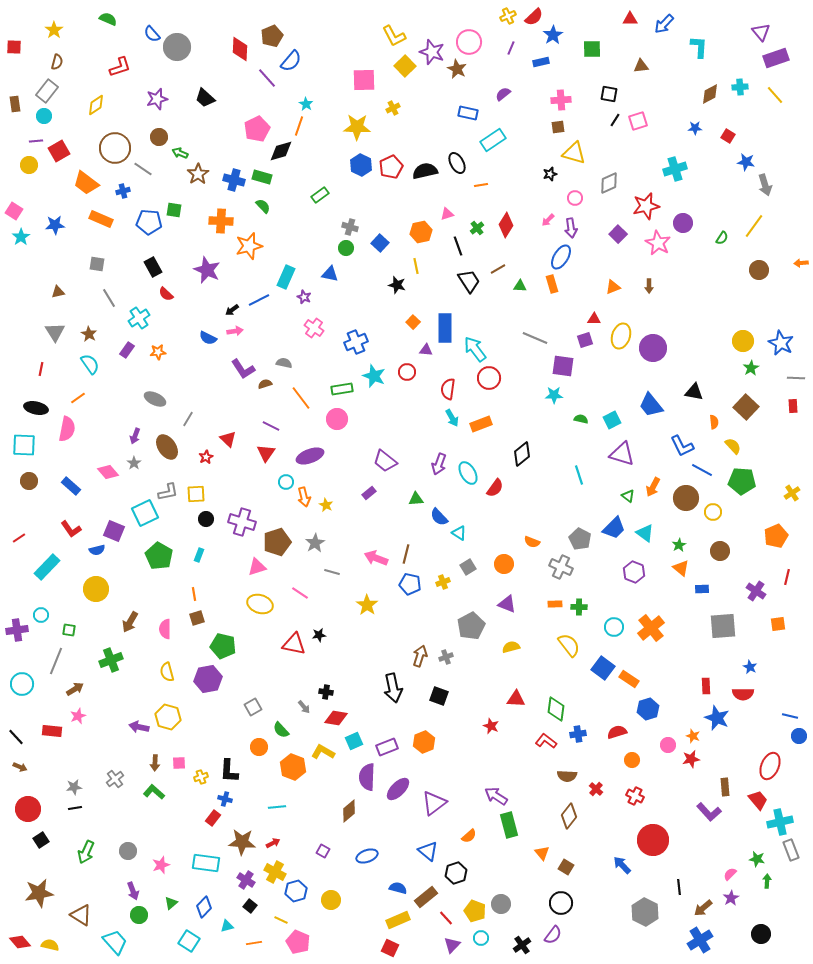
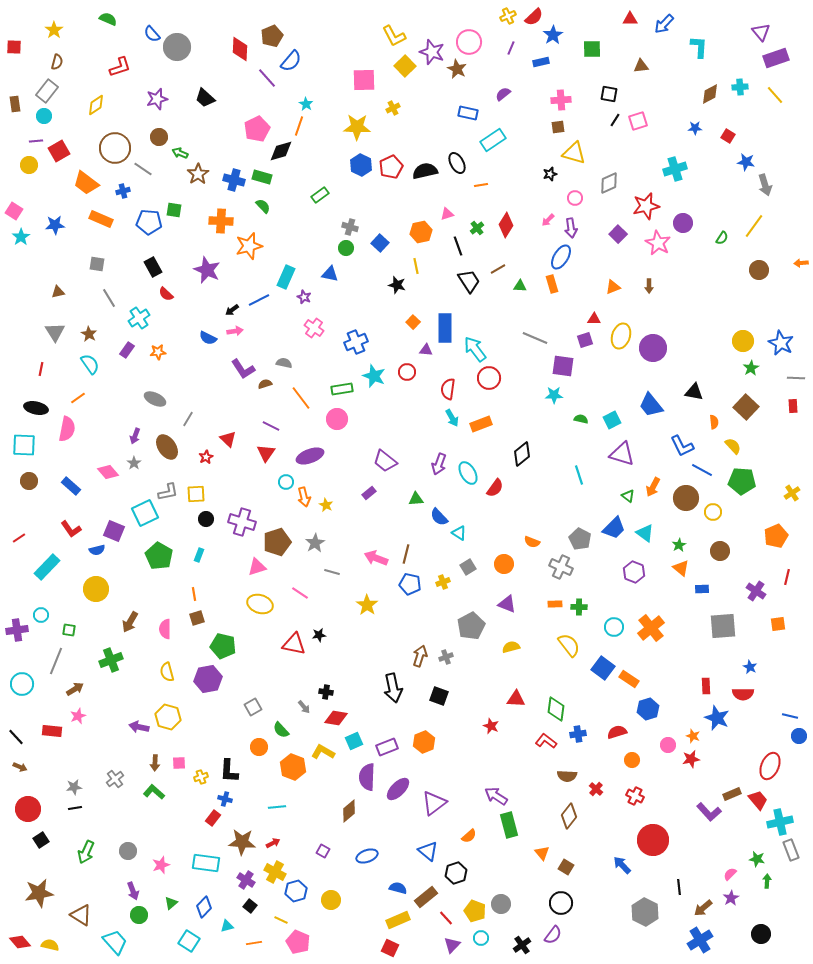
brown rectangle at (725, 787): moved 7 px right, 7 px down; rotated 72 degrees clockwise
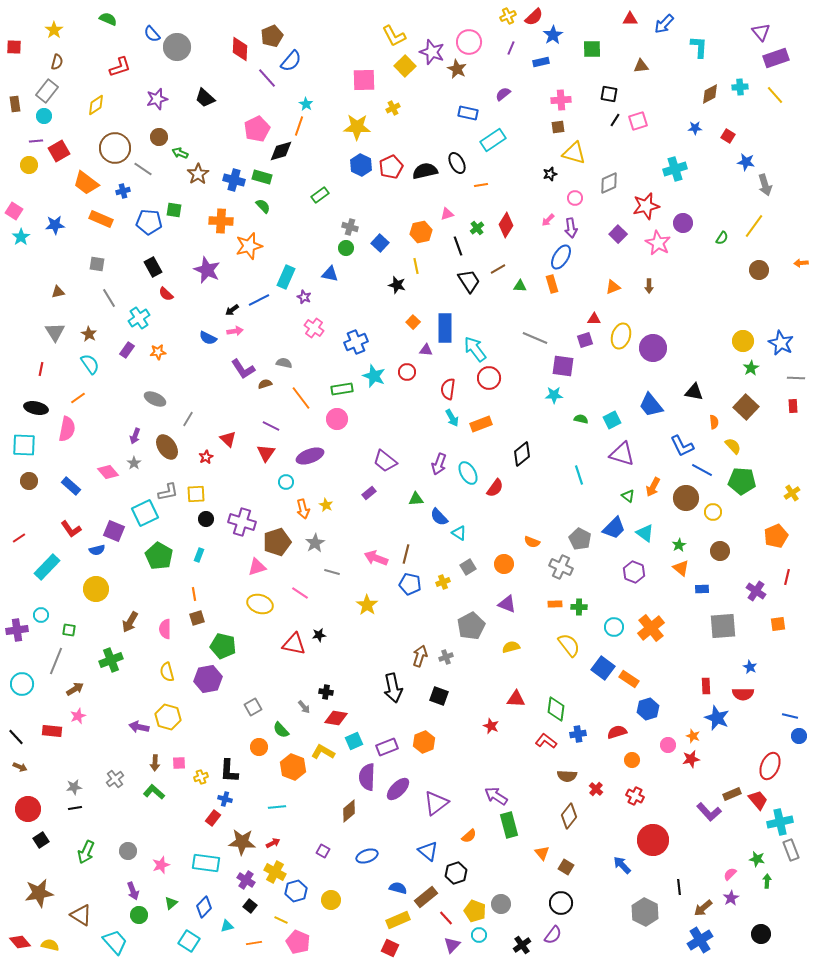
orange arrow at (304, 497): moved 1 px left, 12 px down
purple triangle at (434, 803): moved 2 px right
cyan circle at (481, 938): moved 2 px left, 3 px up
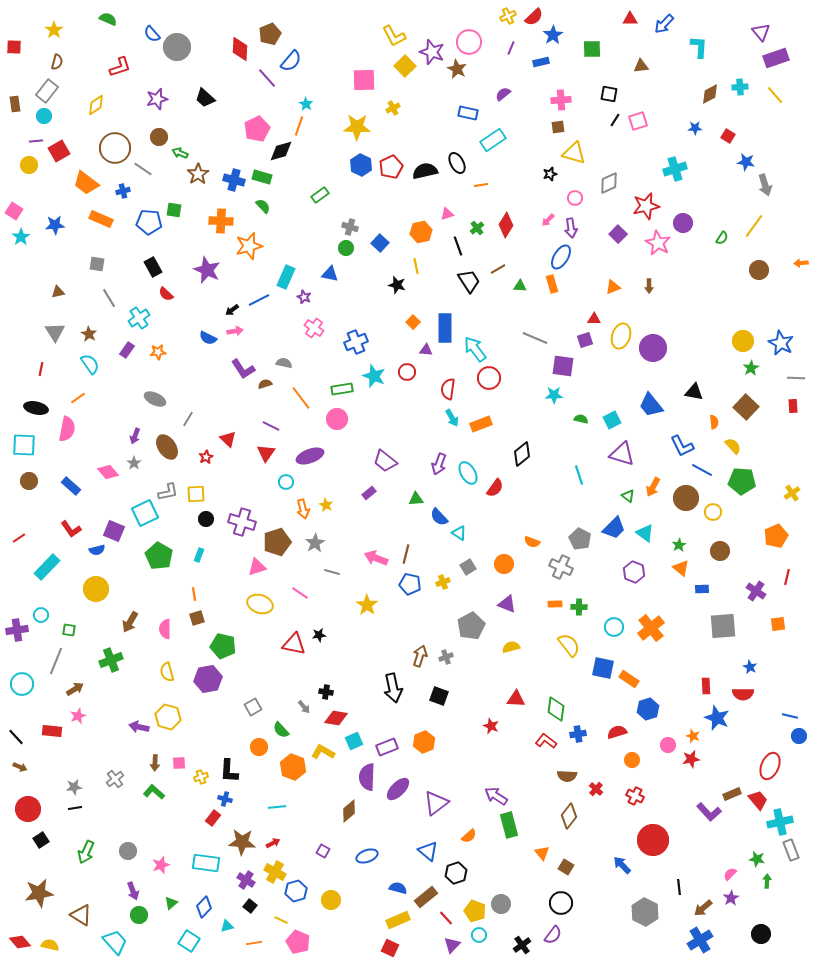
brown pentagon at (272, 36): moved 2 px left, 2 px up
blue square at (603, 668): rotated 25 degrees counterclockwise
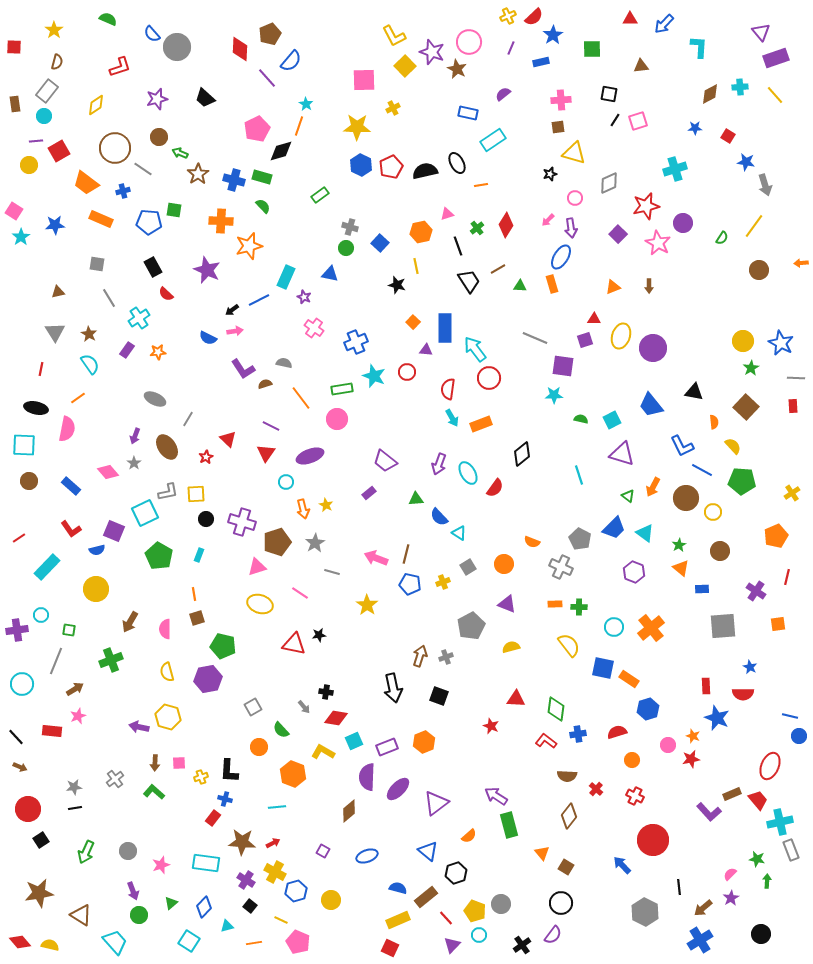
orange hexagon at (293, 767): moved 7 px down
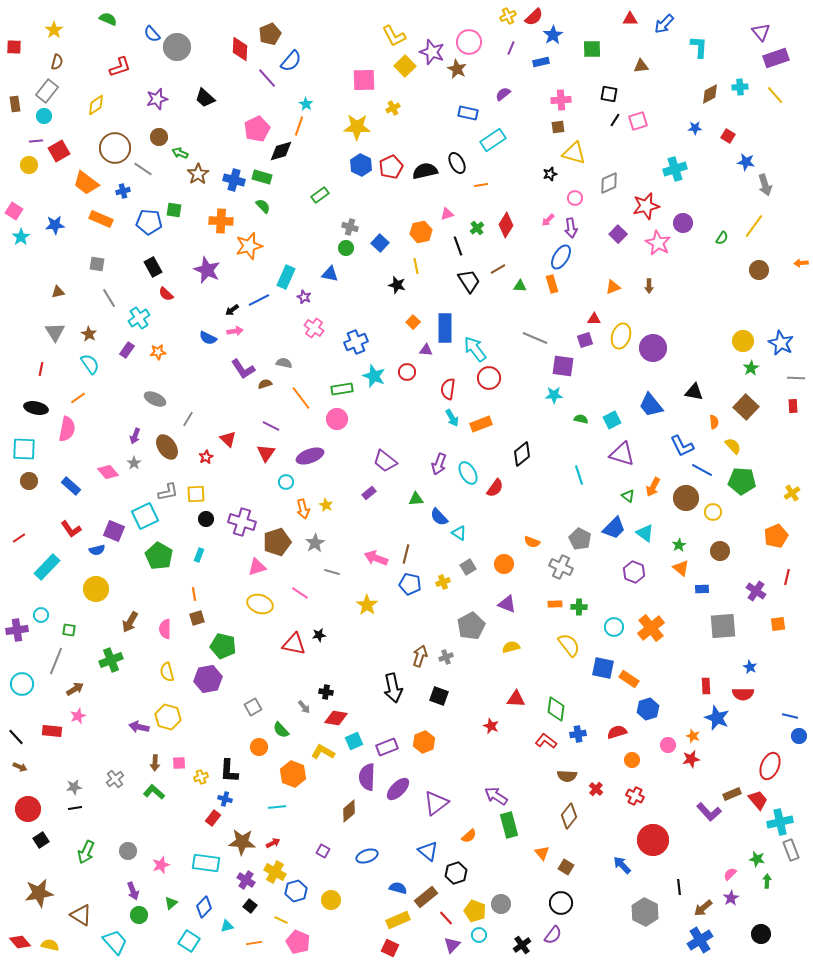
cyan square at (24, 445): moved 4 px down
cyan square at (145, 513): moved 3 px down
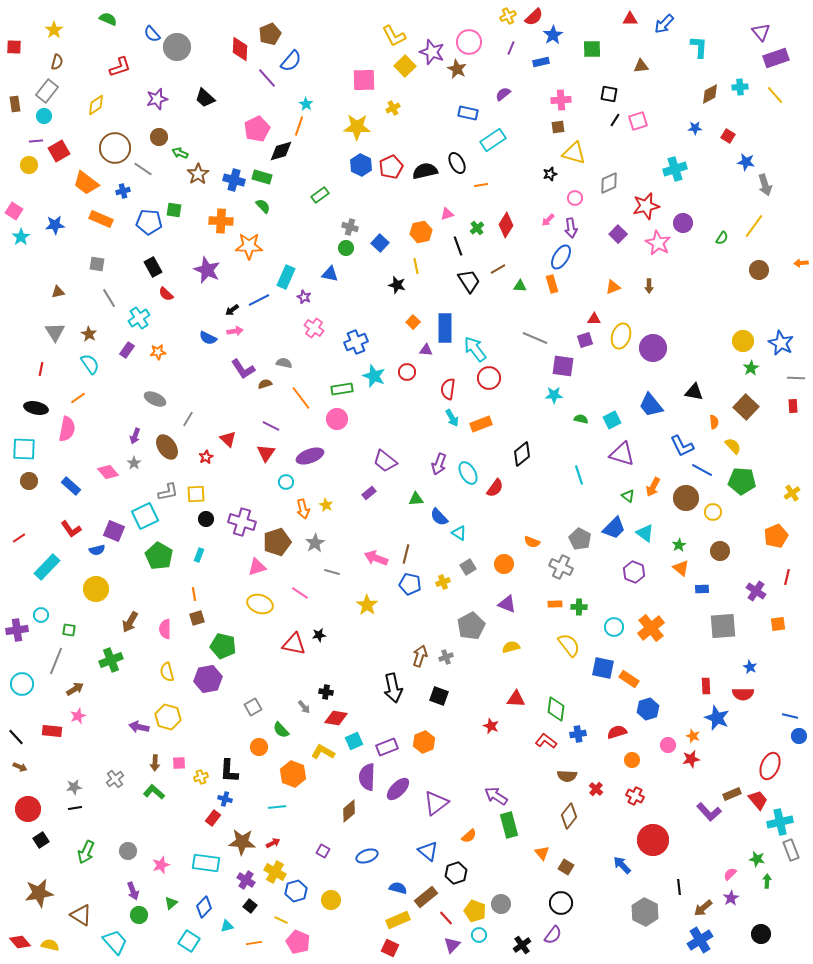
orange star at (249, 246): rotated 16 degrees clockwise
